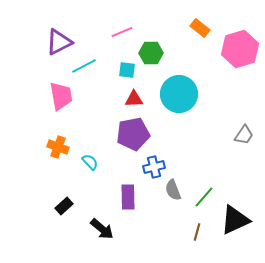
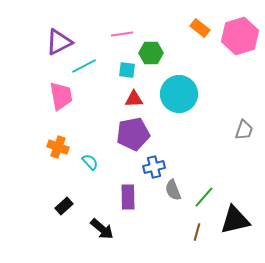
pink line: moved 2 px down; rotated 15 degrees clockwise
pink hexagon: moved 13 px up
gray trapezoid: moved 5 px up; rotated 15 degrees counterclockwise
black triangle: rotated 12 degrees clockwise
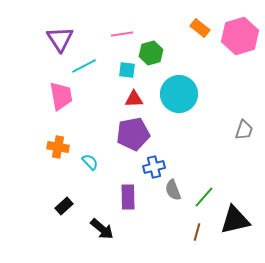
purple triangle: moved 1 px right, 3 px up; rotated 36 degrees counterclockwise
green hexagon: rotated 15 degrees counterclockwise
orange cross: rotated 10 degrees counterclockwise
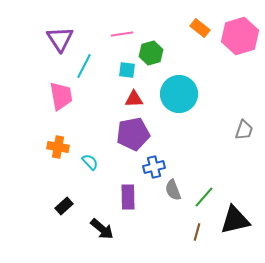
cyan line: rotated 35 degrees counterclockwise
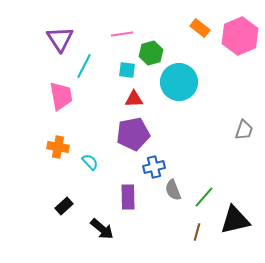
pink hexagon: rotated 6 degrees counterclockwise
cyan circle: moved 12 px up
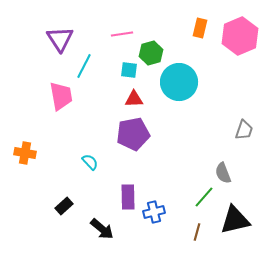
orange rectangle: rotated 66 degrees clockwise
cyan square: moved 2 px right
orange cross: moved 33 px left, 6 px down
blue cross: moved 45 px down
gray semicircle: moved 50 px right, 17 px up
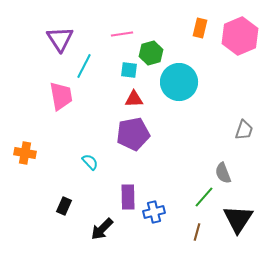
black rectangle: rotated 24 degrees counterclockwise
black triangle: moved 3 px right, 1 px up; rotated 44 degrees counterclockwise
black arrow: rotated 95 degrees clockwise
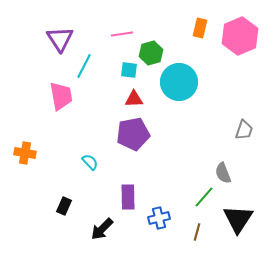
blue cross: moved 5 px right, 6 px down
